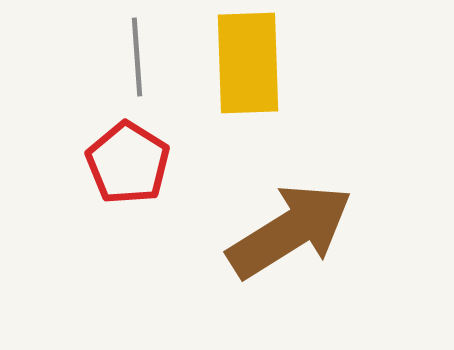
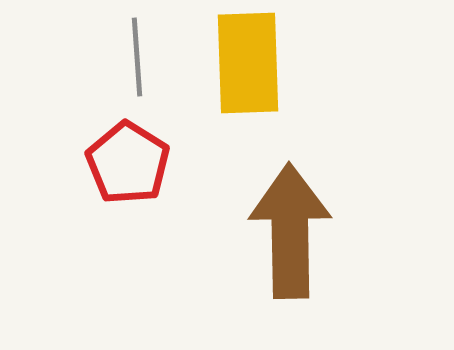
brown arrow: rotated 59 degrees counterclockwise
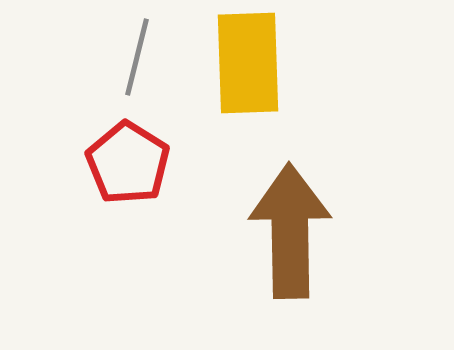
gray line: rotated 18 degrees clockwise
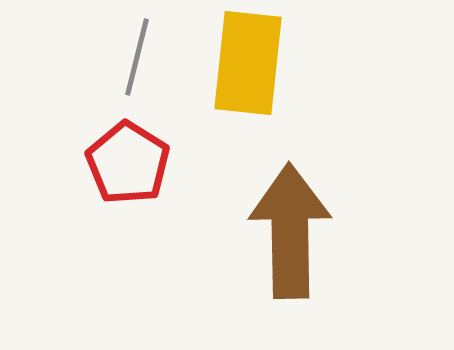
yellow rectangle: rotated 8 degrees clockwise
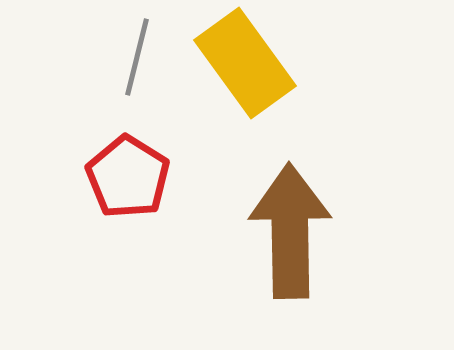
yellow rectangle: moved 3 px left; rotated 42 degrees counterclockwise
red pentagon: moved 14 px down
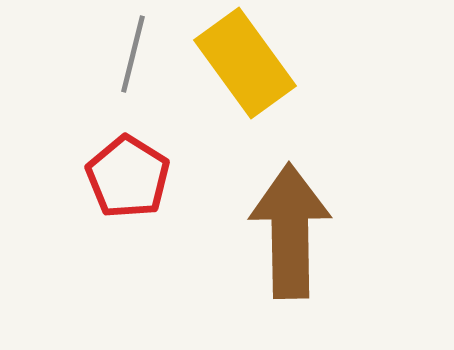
gray line: moved 4 px left, 3 px up
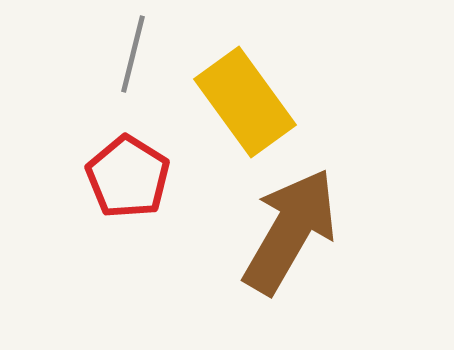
yellow rectangle: moved 39 px down
brown arrow: rotated 31 degrees clockwise
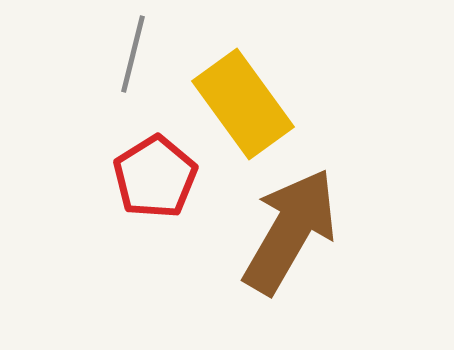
yellow rectangle: moved 2 px left, 2 px down
red pentagon: moved 27 px right; rotated 8 degrees clockwise
